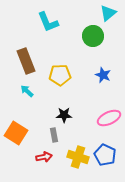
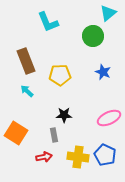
blue star: moved 3 px up
yellow cross: rotated 10 degrees counterclockwise
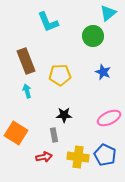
cyan arrow: rotated 32 degrees clockwise
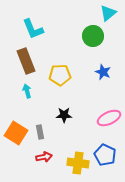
cyan L-shape: moved 15 px left, 7 px down
gray rectangle: moved 14 px left, 3 px up
yellow cross: moved 6 px down
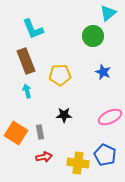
pink ellipse: moved 1 px right, 1 px up
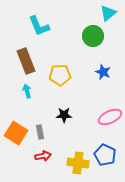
cyan L-shape: moved 6 px right, 3 px up
red arrow: moved 1 px left, 1 px up
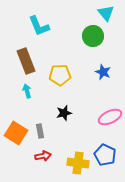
cyan triangle: moved 2 px left; rotated 30 degrees counterclockwise
black star: moved 2 px up; rotated 14 degrees counterclockwise
gray rectangle: moved 1 px up
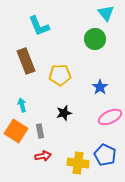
green circle: moved 2 px right, 3 px down
blue star: moved 3 px left, 15 px down; rotated 14 degrees clockwise
cyan arrow: moved 5 px left, 14 px down
orange square: moved 2 px up
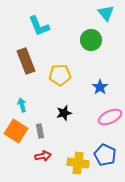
green circle: moved 4 px left, 1 px down
